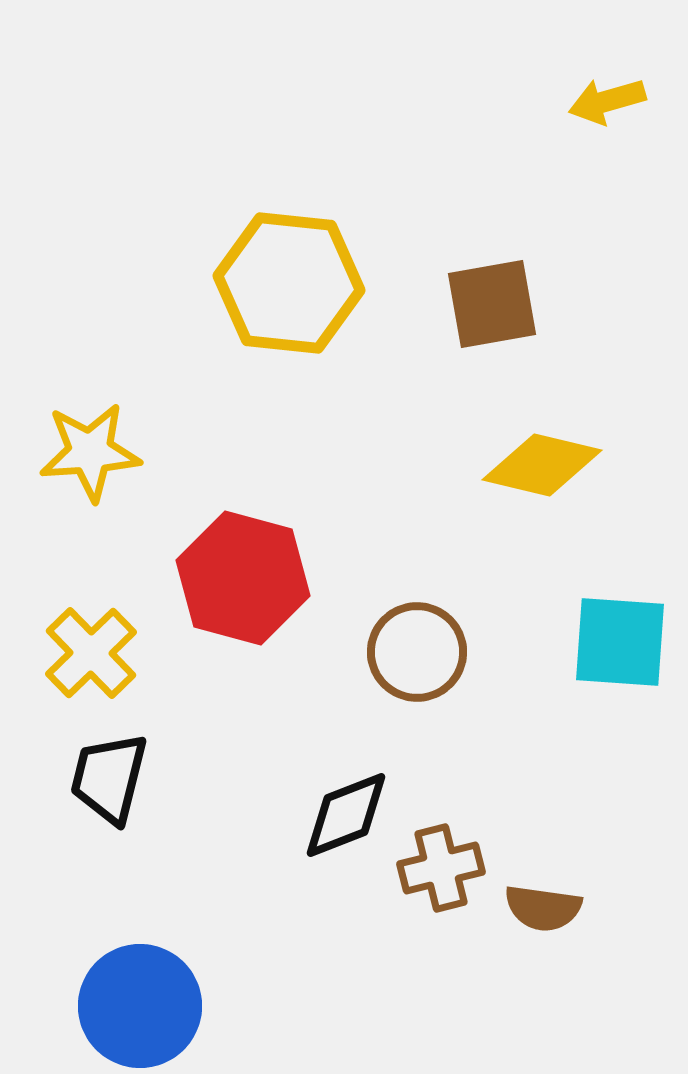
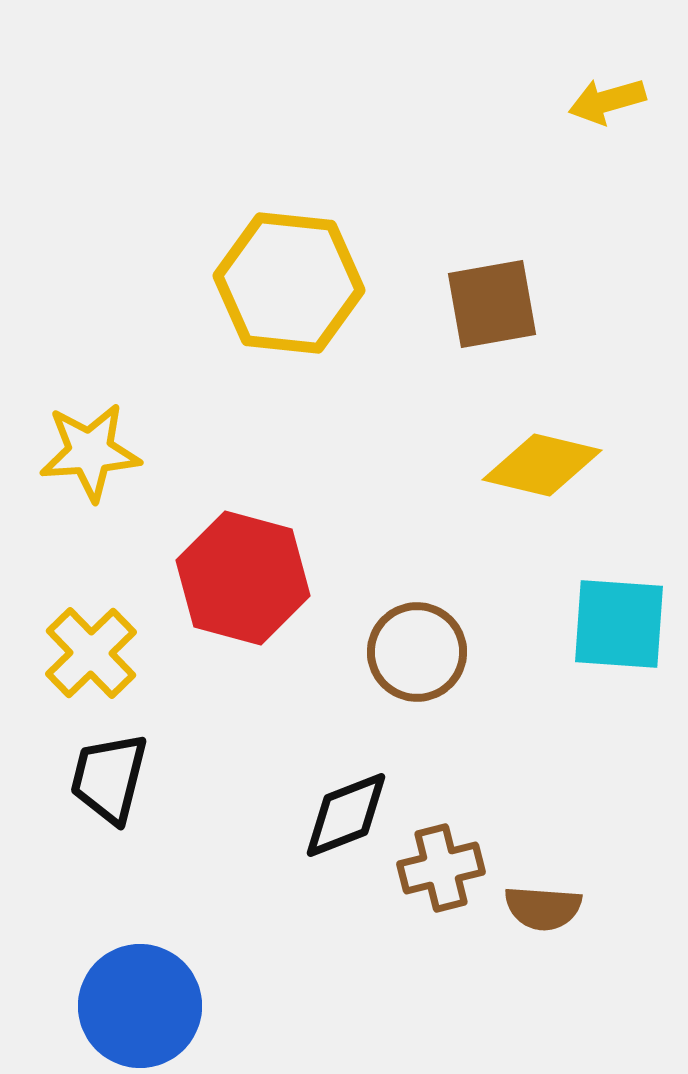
cyan square: moved 1 px left, 18 px up
brown semicircle: rotated 4 degrees counterclockwise
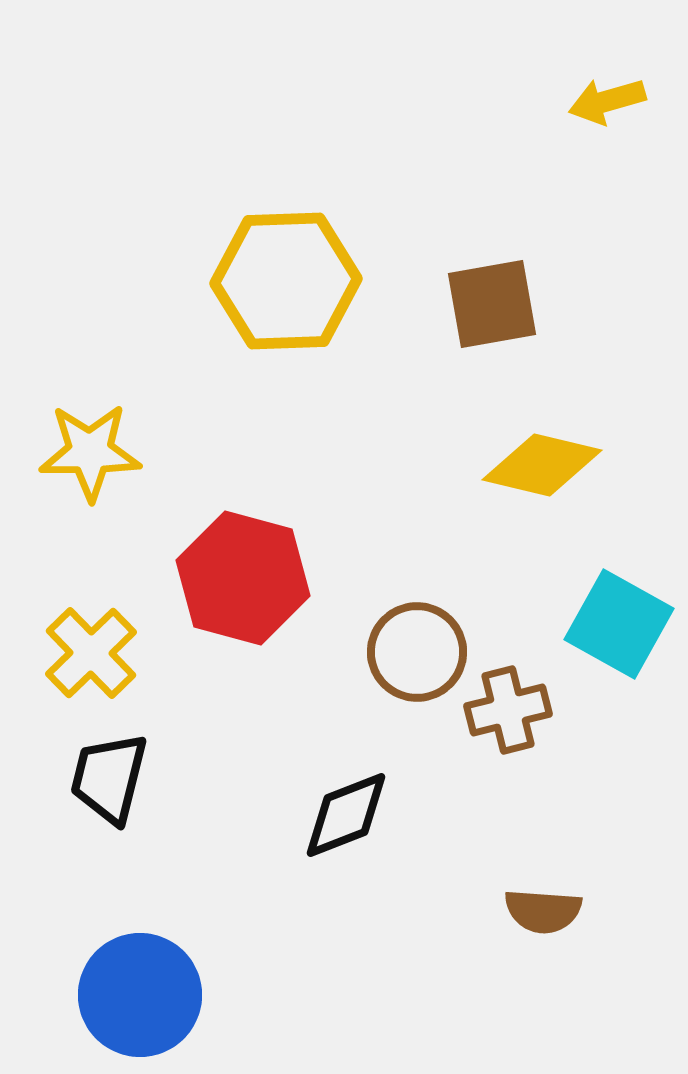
yellow hexagon: moved 3 px left, 2 px up; rotated 8 degrees counterclockwise
yellow star: rotated 4 degrees clockwise
cyan square: rotated 25 degrees clockwise
brown cross: moved 67 px right, 158 px up
brown semicircle: moved 3 px down
blue circle: moved 11 px up
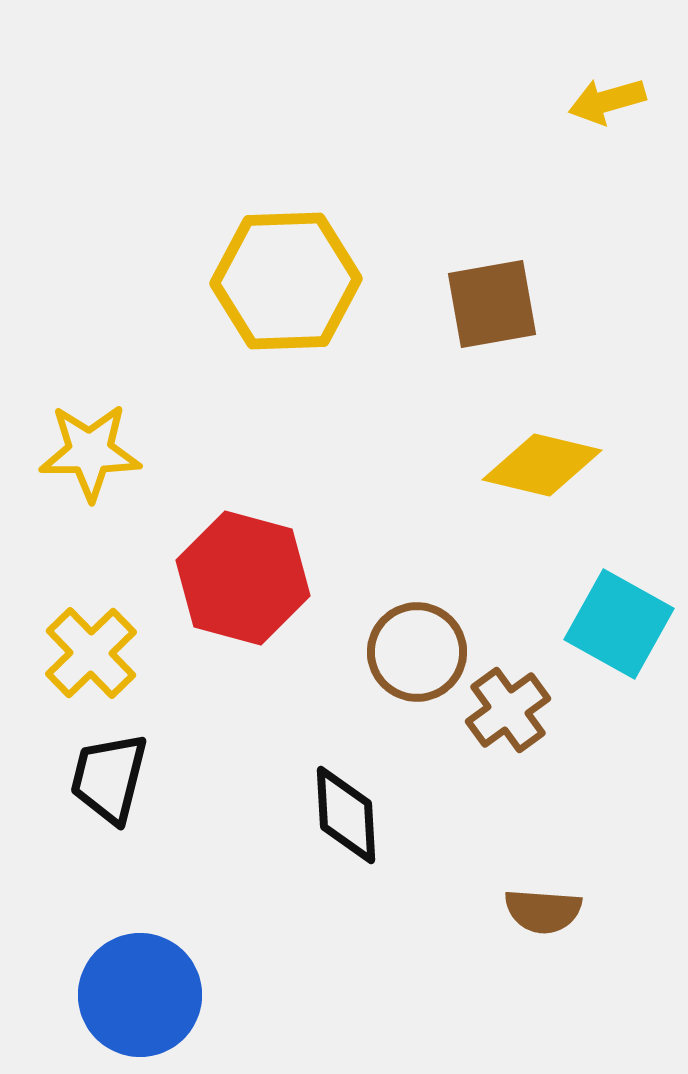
brown cross: rotated 22 degrees counterclockwise
black diamond: rotated 72 degrees counterclockwise
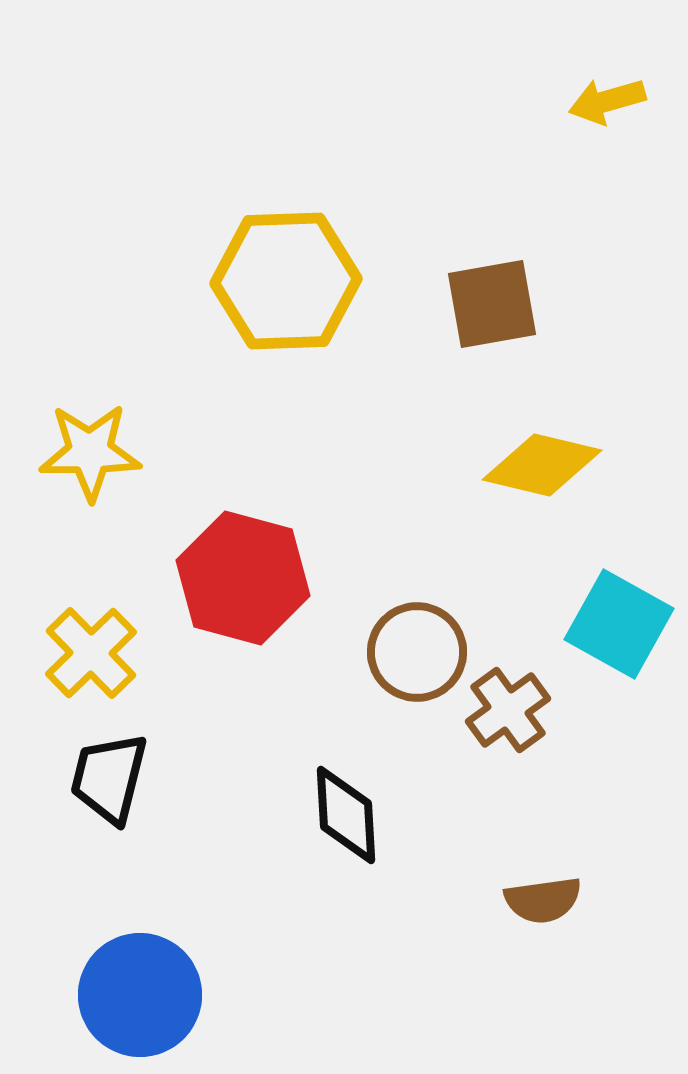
brown semicircle: moved 11 px up; rotated 12 degrees counterclockwise
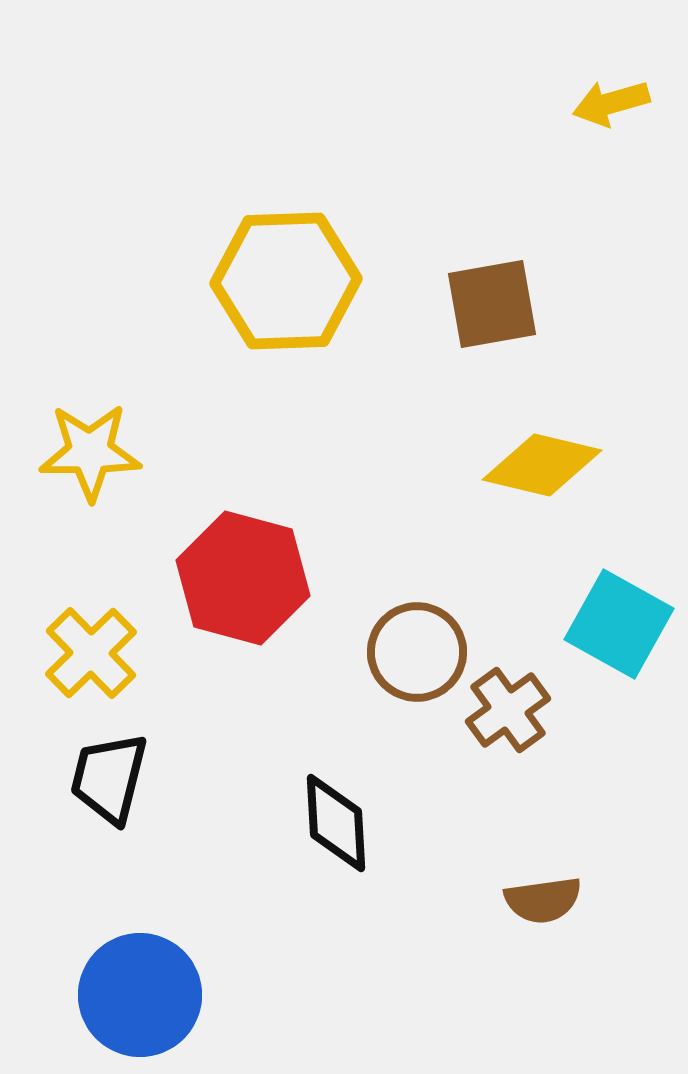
yellow arrow: moved 4 px right, 2 px down
black diamond: moved 10 px left, 8 px down
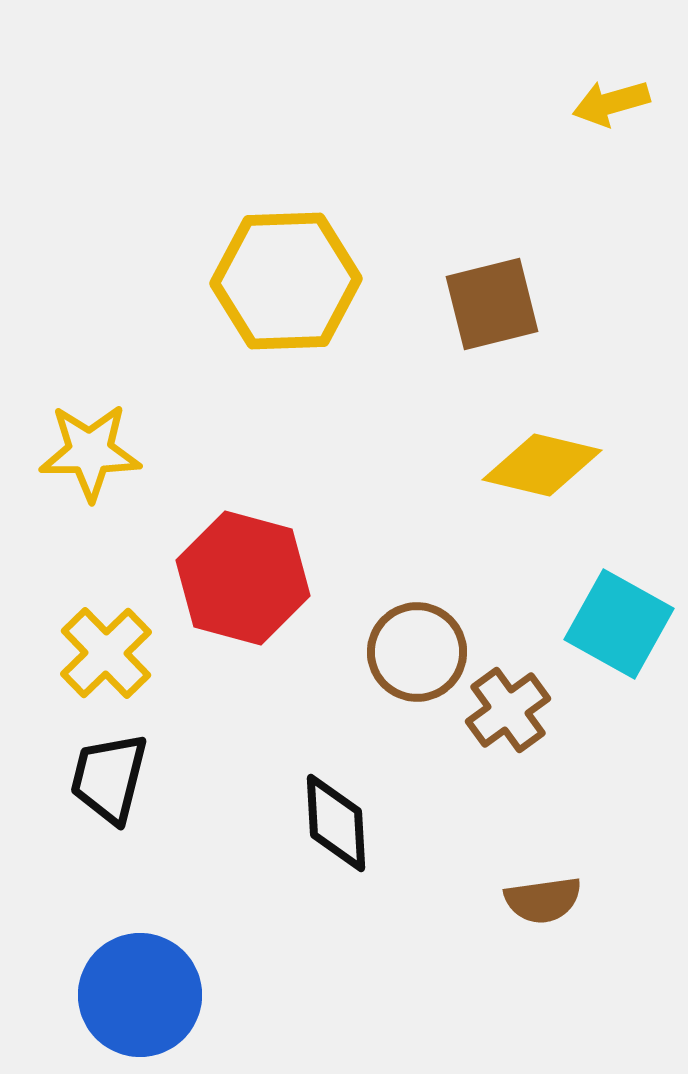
brown square: rotated 4 degrees counterclockwise
yellow cross: moved 15 px right
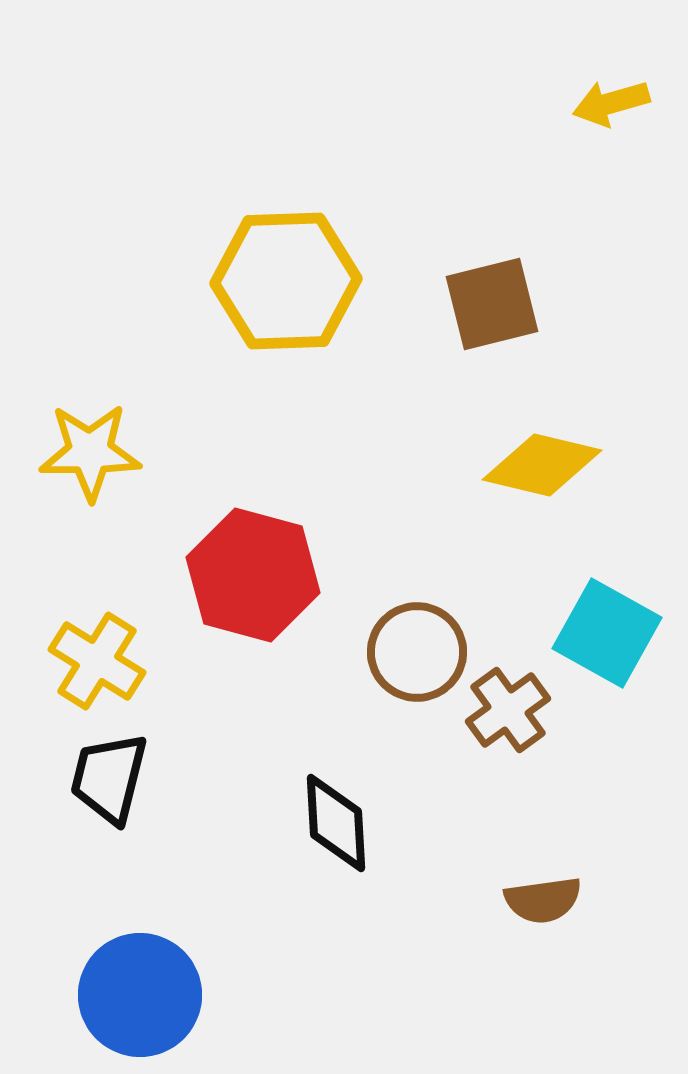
red hexagon: moved 10 px right, 3 px up
cyan square: moved 12 px left, 9 px down
yellow cross: moved 9 px left, 8 px down; rotated 14 degrees counterclockwise
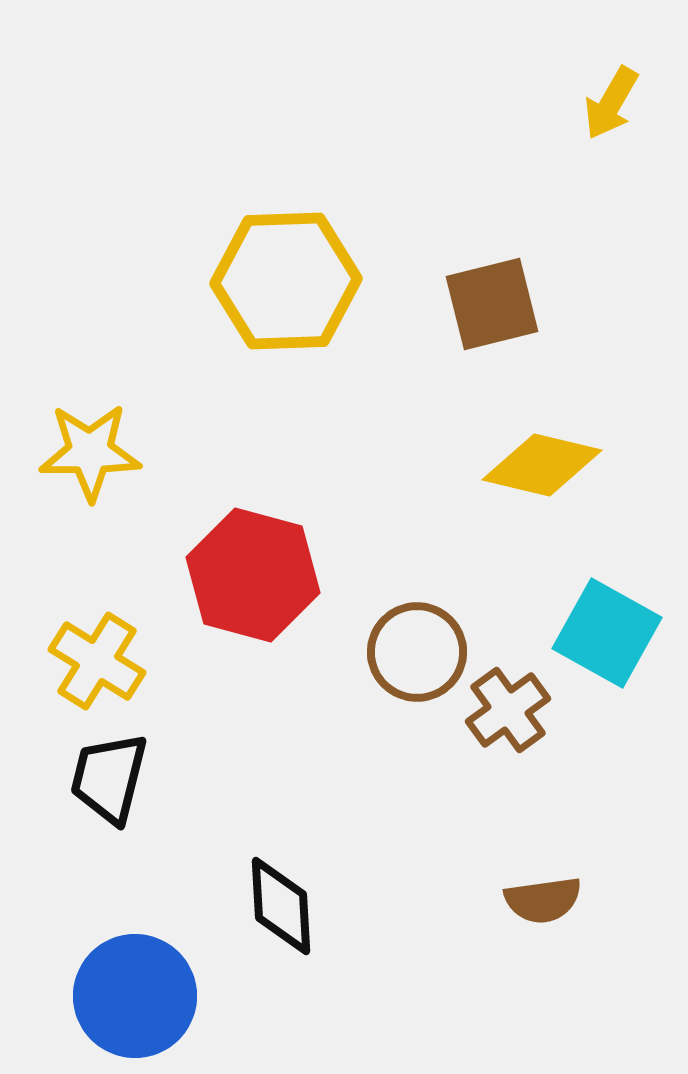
yellow arrow: rotated 44 degrees counterclockwise
black diamond: moved 55 px left, 83 px down
blue circle: moved 5 px left, 1 px down
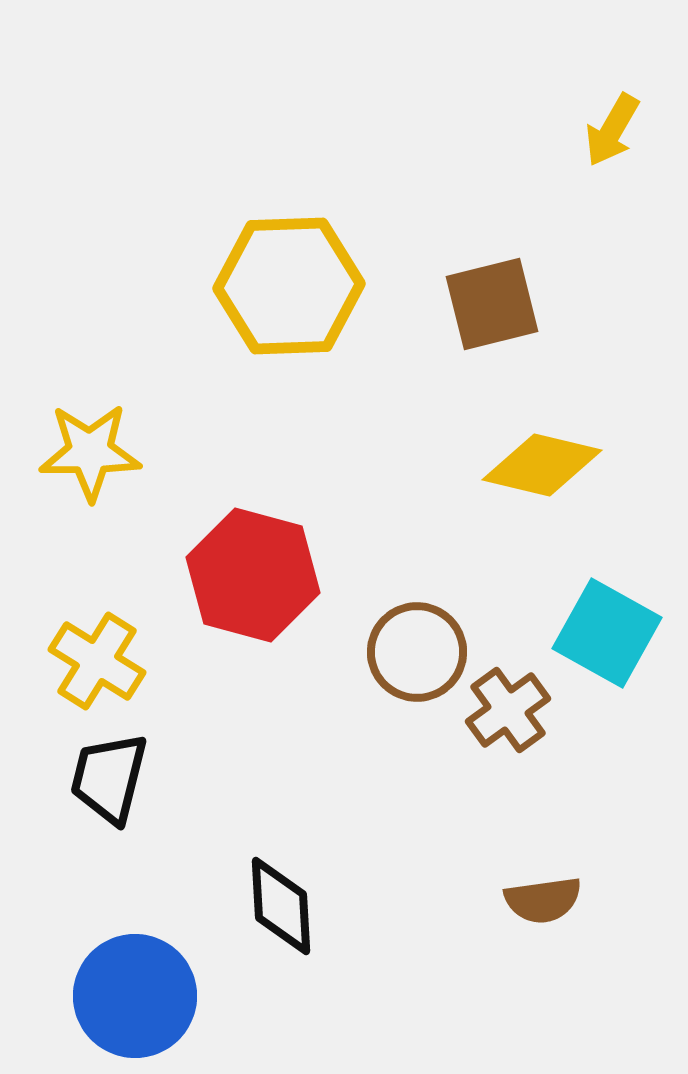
yellow arrow: moved 1 px right, 27 px down
yellow hexagon: moved 3 px right, 5 px down
